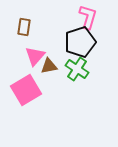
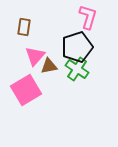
black pentagon: moved 3 px left, 5 px down
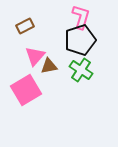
pink L-shape: moved 7 px left
brown rectangle: moved 1 px right, 1 px up; rotated 54 degrees clockwise
black pentagon: moved 3 px right, 7 px up
green cross: moved 4 px right, 1 px down
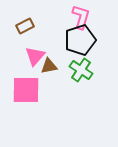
pink square: rotated 32 degrees clockwise
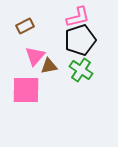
pink L-shape: moved 3 px left; rotated 60 degrees clockwise
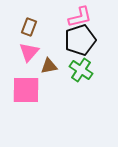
pink L-shape: moved 2 px right
brown rectangle: moved 4 px right, 1 px down; rotated 42 degrees counterclockwise
pink triangle: moved 6 px left, 4 px up
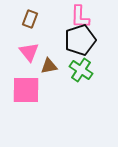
pink L-shape: rotated 105 degrees clockwise
brown rectangle: moved 1 px right, 8 px up
pink triangle: rotated 20 degrees counterclockwise
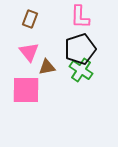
black pentagon: moved 9 px down
brown triangle: moved 2 px left, 1 px down
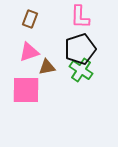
pink triangle: rotated 50 degrees clockwise
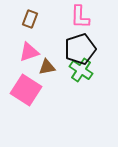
pink square: rotated 32 degrees clockwise
